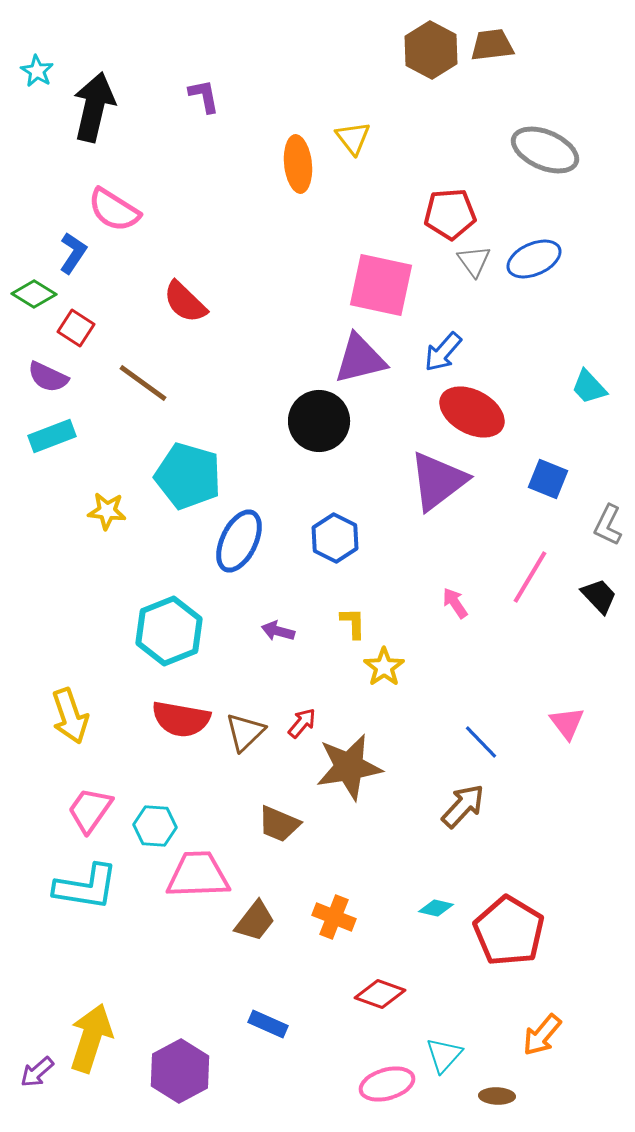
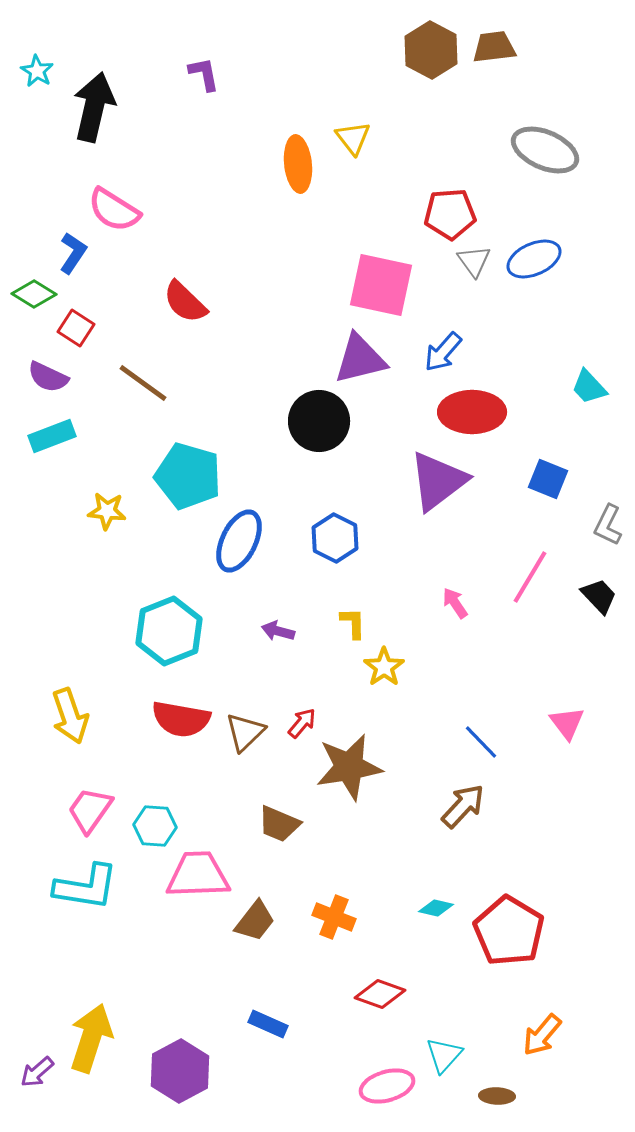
brown trapezoid at (492, 45): moved 2 px right, 2 px down
purple L-shape at (204, 96): moved 22 px up
red ellipse at (472, 412): rotated 28 degrees counterclockwise
pink ellipse at (387, 1084): moved 2 px down
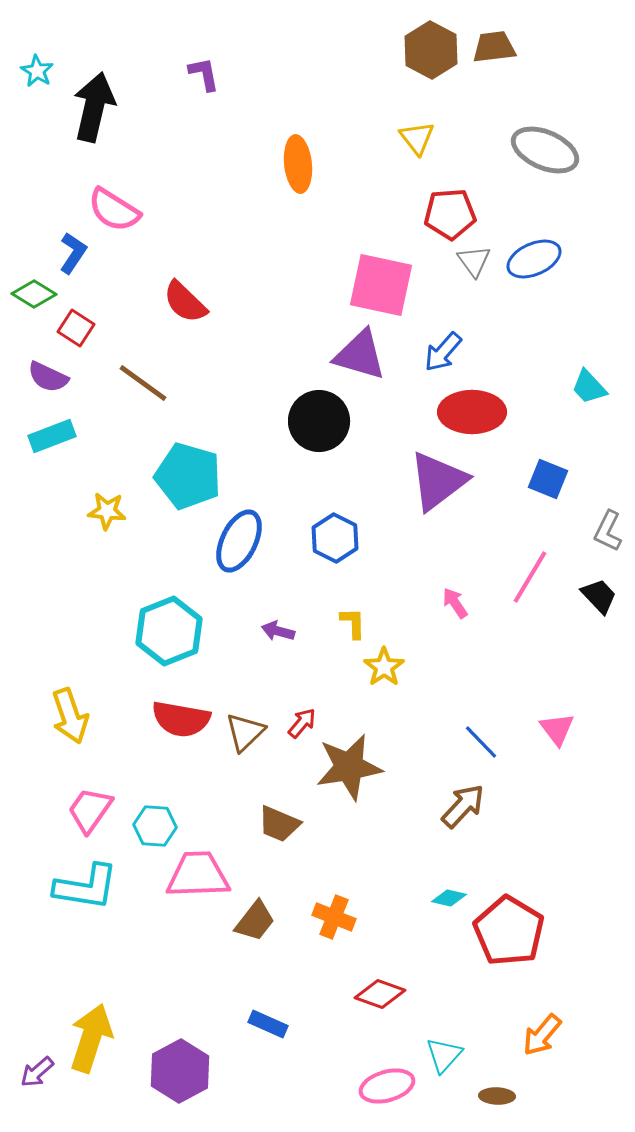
yellow triangle at (353, 138): moved 64 px right
purple triangle at (360, 359): moved 4 px up; rotated 30 degrees clockwise
gray L-shape at (608, 525): moved 6 px down
pink triangle at (567, 723): moved 10 px left, 6 px down
cyan diamond at (436, 908): moved 13 px right, 10 px up
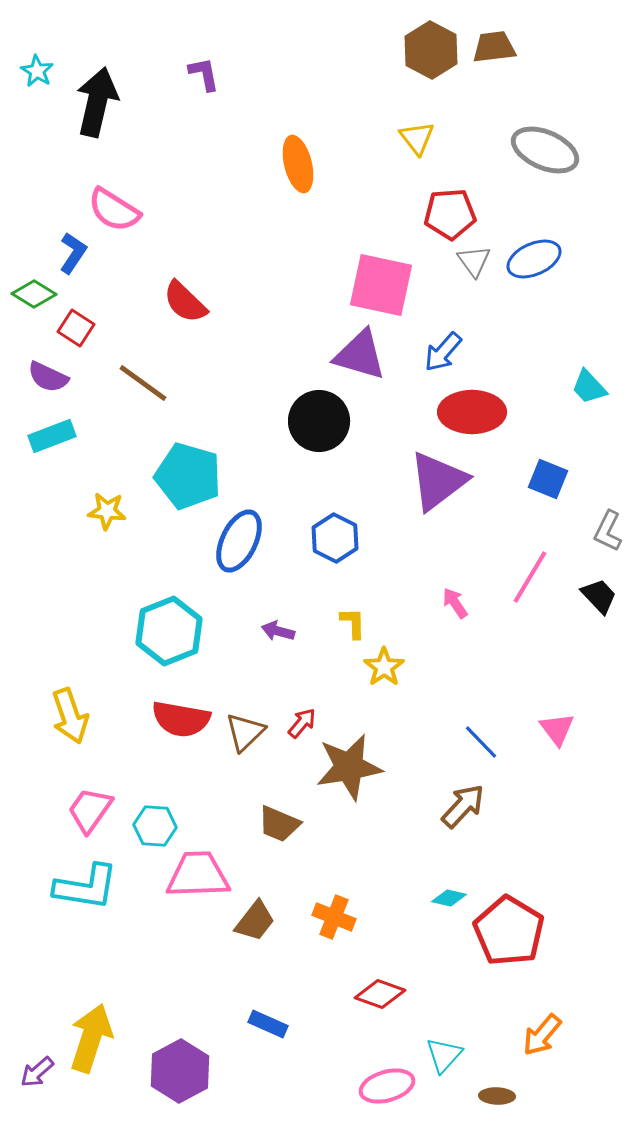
black arrow at (94, 107): moved 3 px right, 5 px up
orange ellipse at (298, 164): rotated 8 degrees counterclockwise
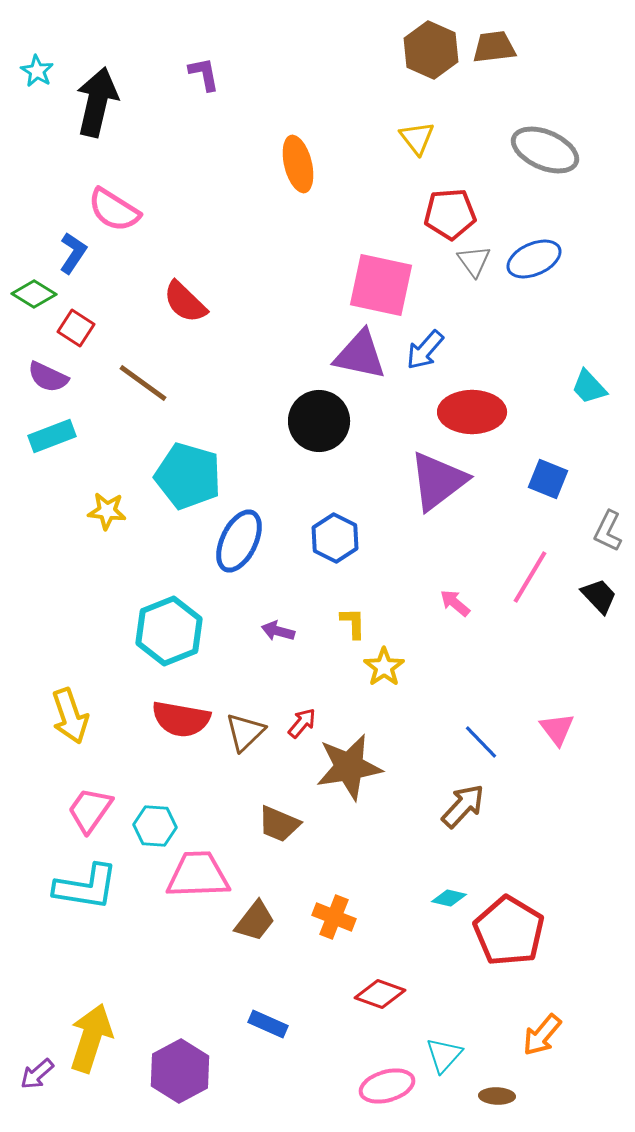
brown hexagon at (431, 50): rotated 4 degrees counterclockwise
blue arrow at (443, 352): moved 18 px left, 2 px up
purple triangle at (360, 355): rotated 4 degrees counterclockwise
pink arrow at (455, 603): rotated 16 degrees counterclockwise
purple arrow at (37, 1072): moved 2 px down
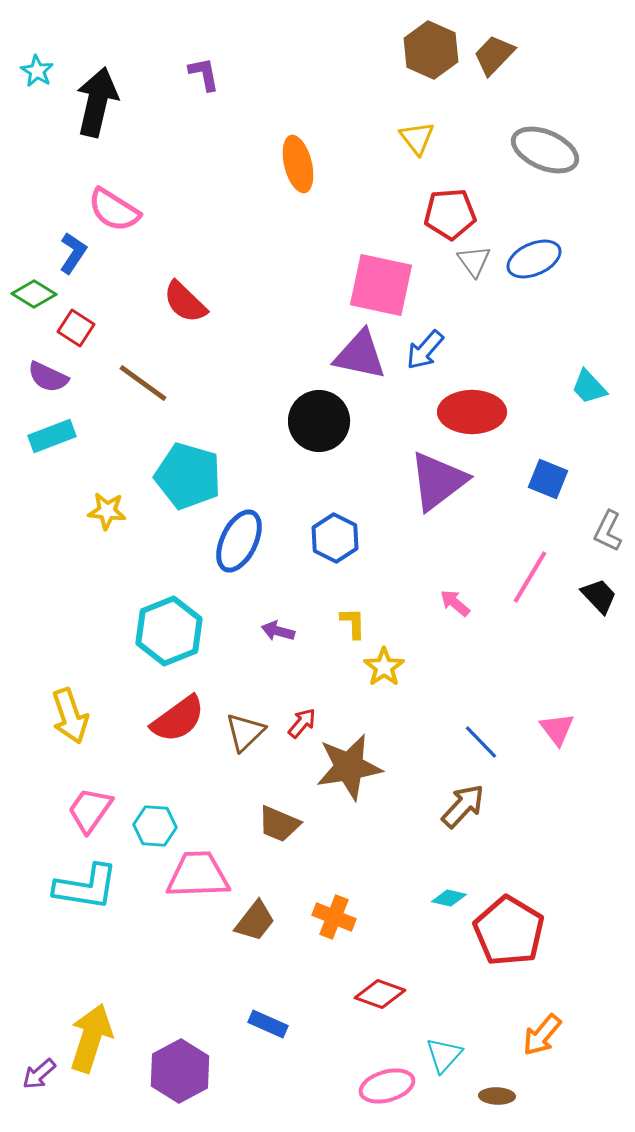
brown trapezoid at (494, 47): moved 8 px down; rotated 39 degrees counterclockwise
red semicircle at (181, 719): moved 3 px left; rotated 46 degrees counterclockwise
purple arrow at (37, 1074): moved 2 px right
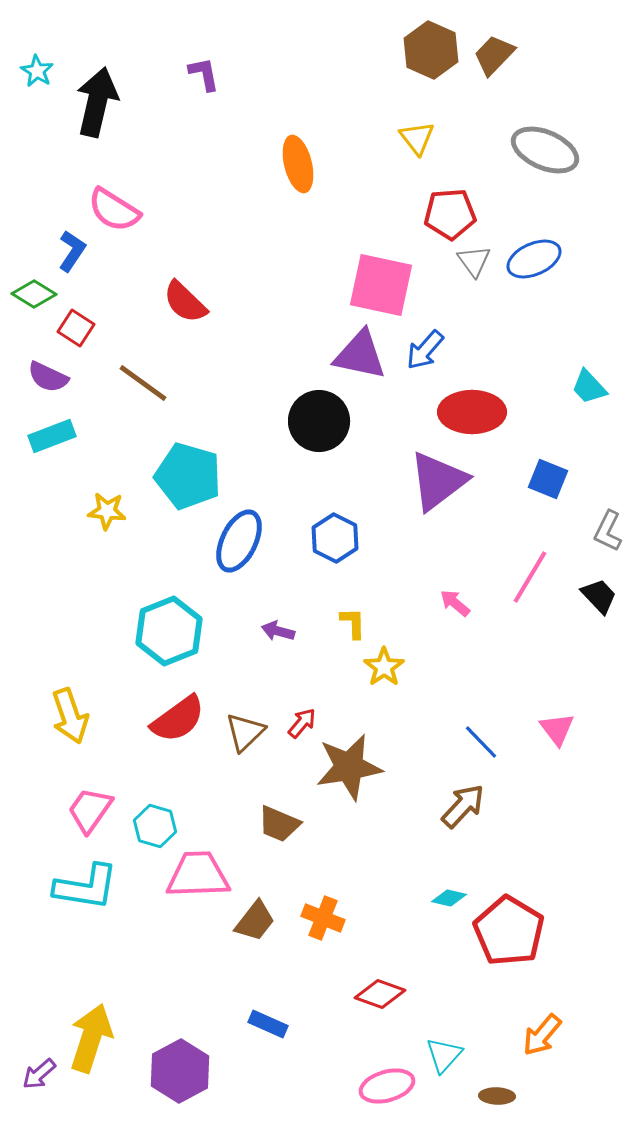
blue L-shape at (73, 253): moved 1 px left, 2 px up
cyan hexagon at (155, 826): rotated 12 degrees clockwise
orange cross at (334, 917): moved 11 px left, 1 px down
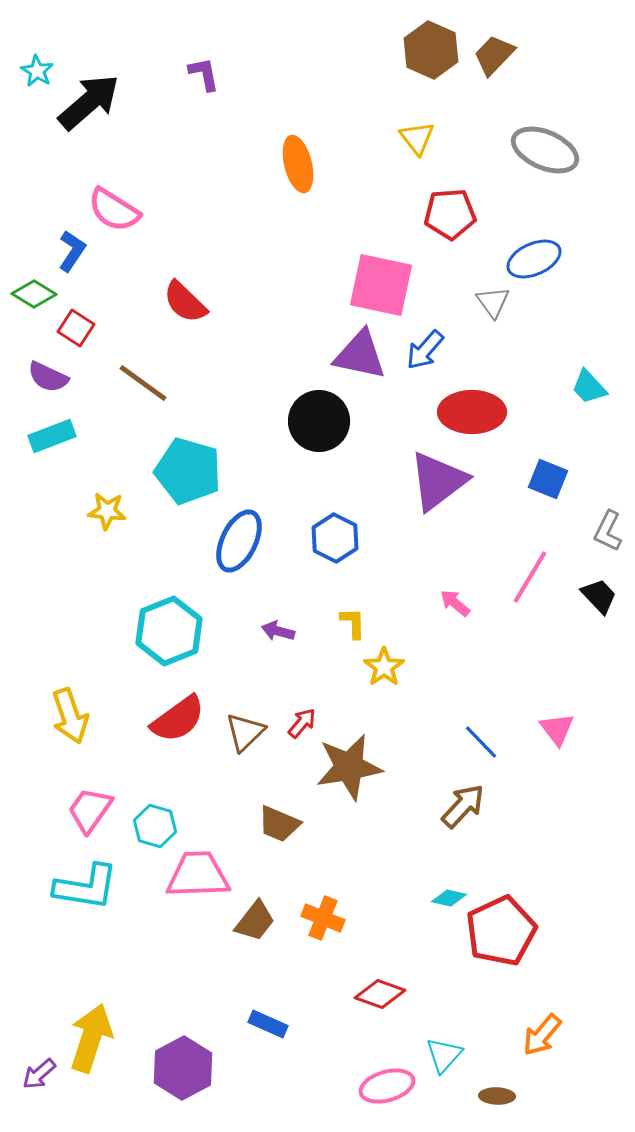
black arrow at (97, 102): moved 8 px left; rotated 36 degrees clockwise
gray triangle at (474, 261): moved 19 px right, 41 px down
cyan pentagon at (188, 476): moved 5 px up
red pentagon at (509, 931): moved 8 px left; rotated 16 degrees clockwise
purple hexagon at (180, 1071): moved 3 px right, 3 px up
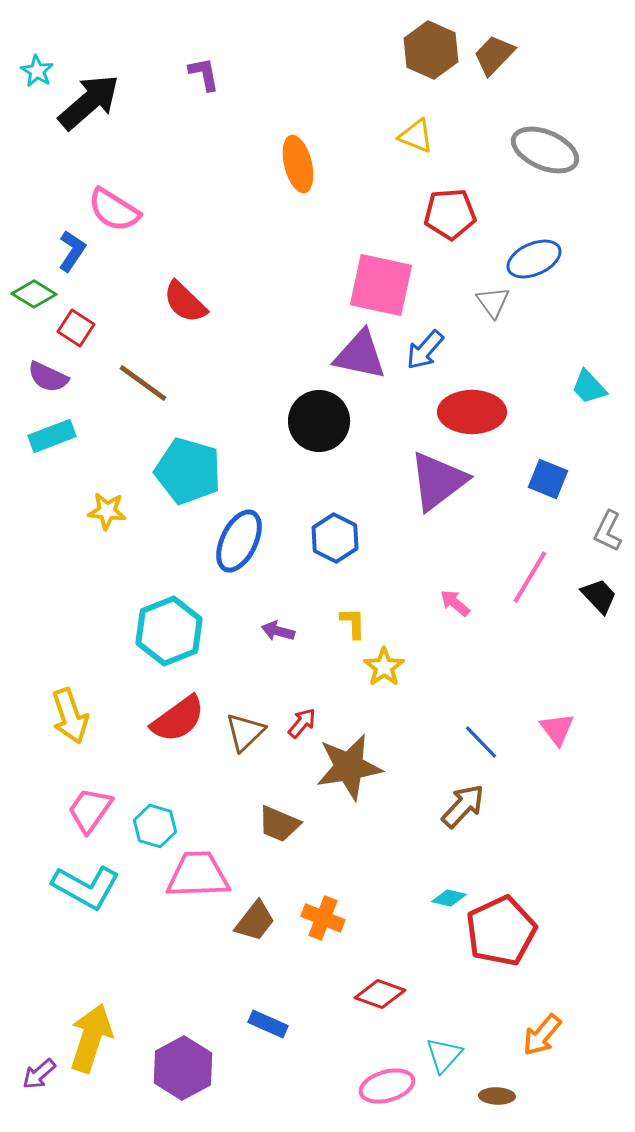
yellow triangle at (417, 138): moved 1 px left, 2 px up; rotated 30 degrees counterclockwise
cyan L-shape at (86, 887): rotated 20 degrees clockwise
